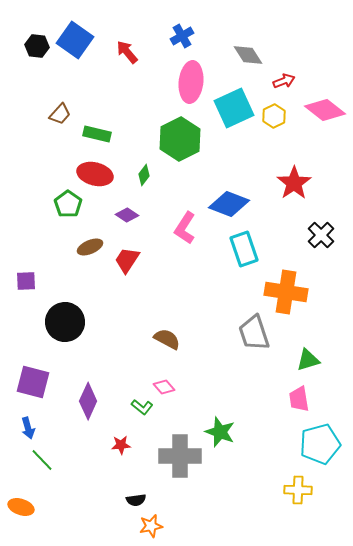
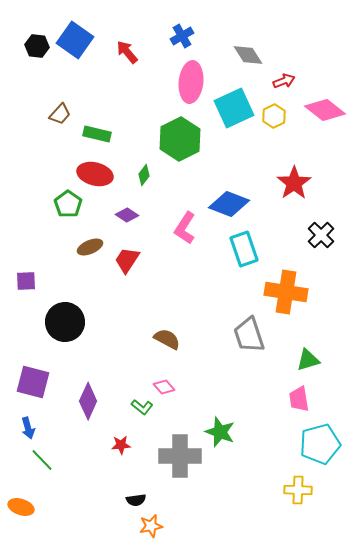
gray trapezoid at (254, 333): moved 5 px left, 2 px down
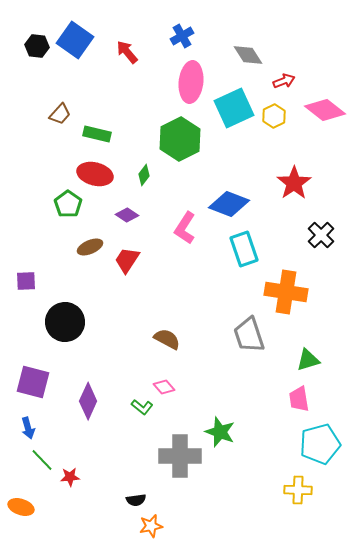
red star at (121, 445): moved 51 px left, 32 px down
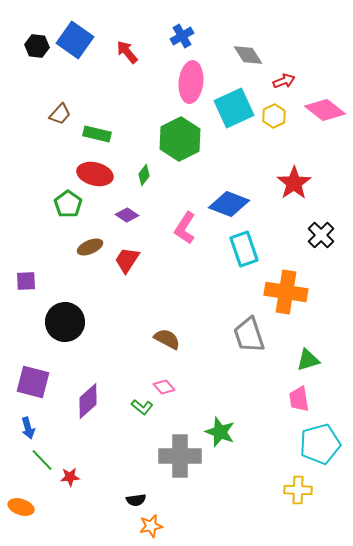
purple diamond at (88, 401): rotated 24 degrees clockwise
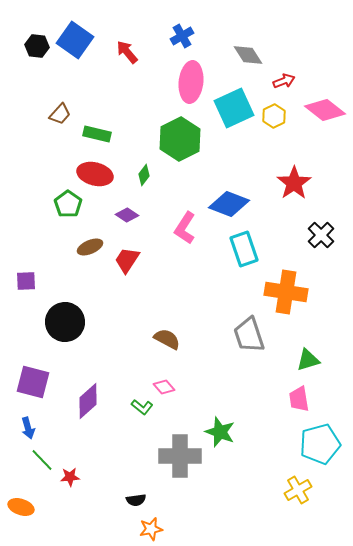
yellow cross at (298, 490): rotated 32 degrees counterclockwise
orange star at (151, 526): moved 3 px down
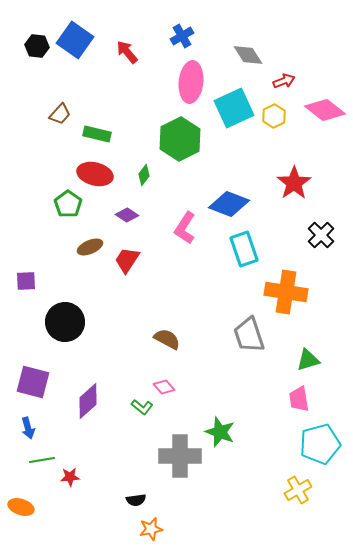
green line at (42, 460): rotated 55 degrees counterclockwise
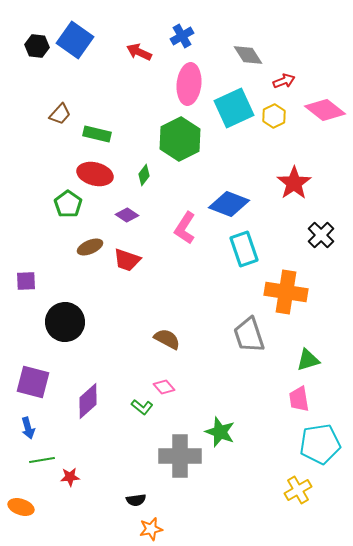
red arrow at (127, 52): moved 12 px right; rotated 25 degrees counterclockwise
pink ellipse at (191, 82): moved 2 px left, 2 px down
red trapezoid at (127, 260): rotated 104 degrees counterclockwise
cyan pentagon at (320, 444): rotated 6 degrees clockwise
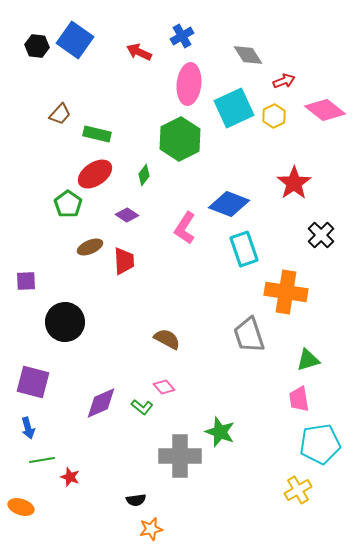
red ellipse at (95, 174): rotated 48 degrees counterclockwise
red trapezoid at (127, 260): moved 3 px left, 1 px down; rotated 112 degrees counterclockwise
purple diamond at (88, 401): moved 13 px right, 2 px down; rotated 18 degrees clockwise
red star at (70, 477): rotated 24 degrees clockwise
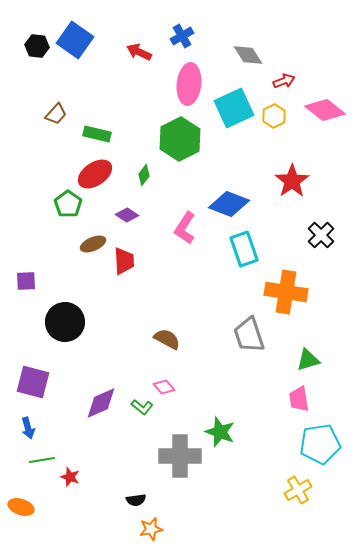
brown trapezoid at (60, 114): moved 4 px left
red star at (294, 183): moved 2 px left, 2 px up
brown ellipse at (90, 247): moved 3 px right, 3 px up
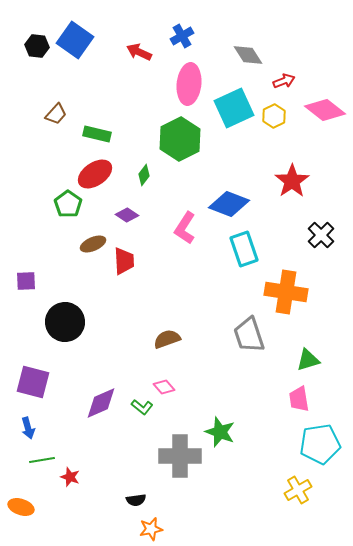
brown semicircle at (167, 339): rotated 48 degrees counterclockwise
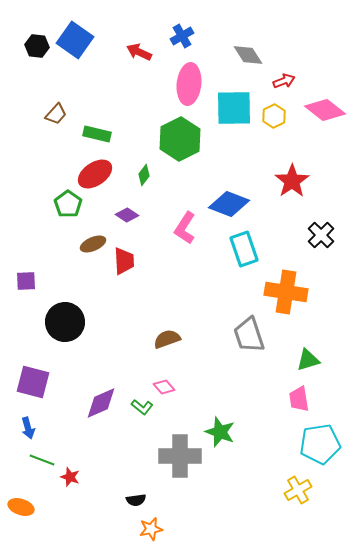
cyan square at (234, 108): rotated 24 degrees clockwise
green line at (42, 460): rotated 30 degrees clockwise
